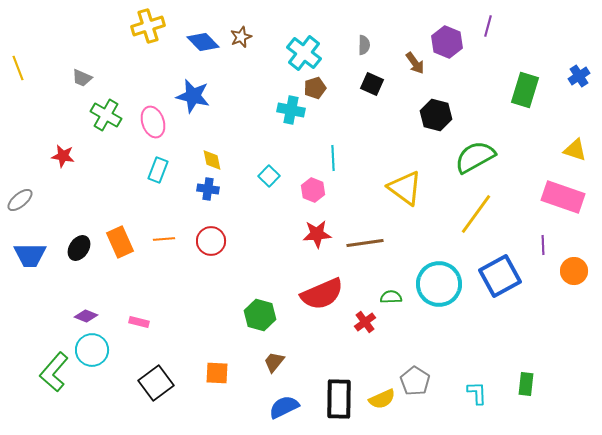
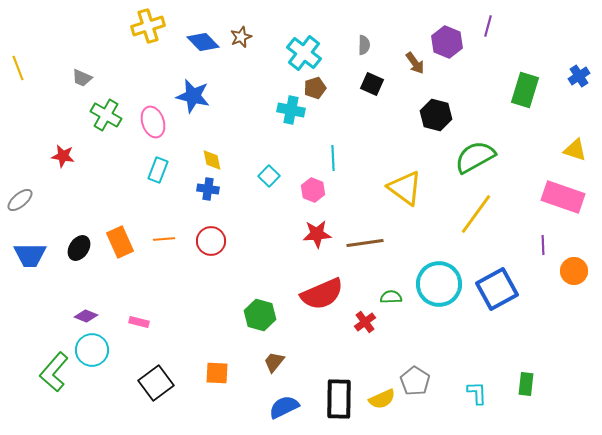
blue square at (500, 276): moved 3 px left, 13 px down
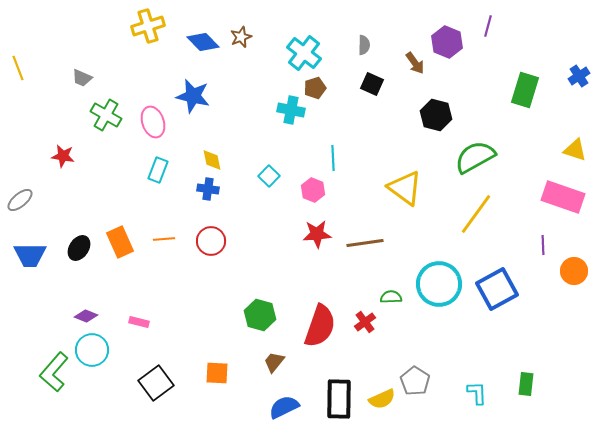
red semicircle at (322, 294): moved 2 px left, 32 px down; rotated 48 degrees counterclockwise
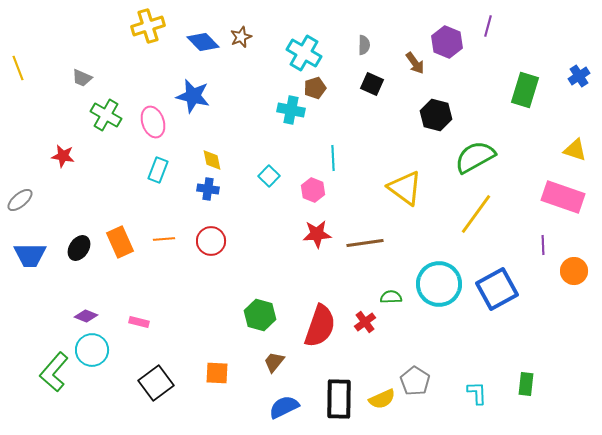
cyan cross at (304, 53): rotated 8 degrees counterclockwise
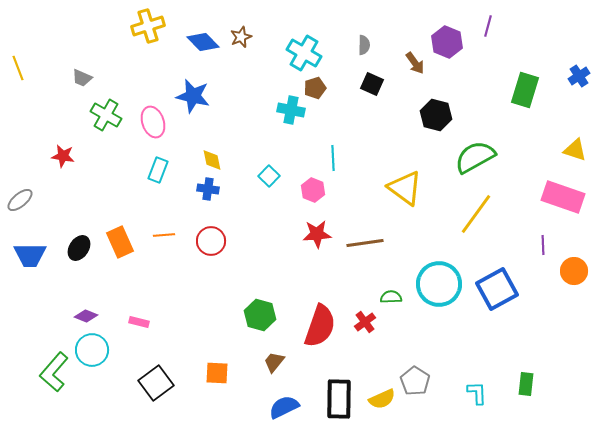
orange line at (164, 239): moved 4 px up
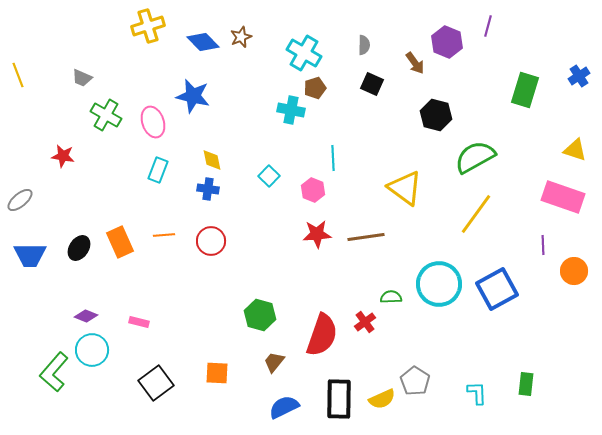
yellow line at (18, 68): moved 7 px down
brown line at (365, 243): moved 1 px right, 6 px up
red semicircle at (320, 326): moved 2 px right, 9 px down
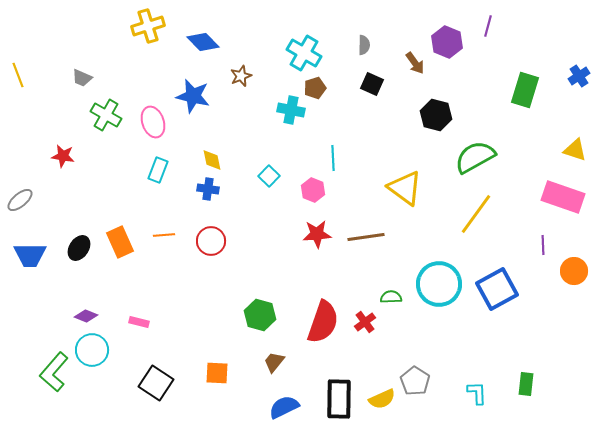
brown star at (241, 37): moved 39 px down
red semicircle at (322, 335): moved 1 px right, 13 px up
black square at (156, 383): rotated 20 degrees counterclockwise
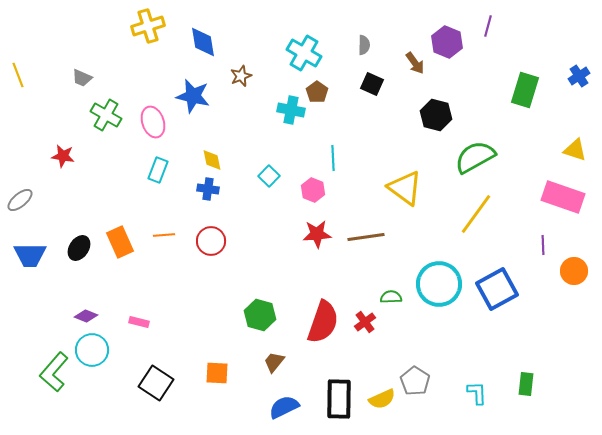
blue diamond at (203, 42): rotated 36 degrees clockwise
brown pentagon at (315, 88): moved 2 px right, 4 px down; rotated 20 degrees counterclockwise
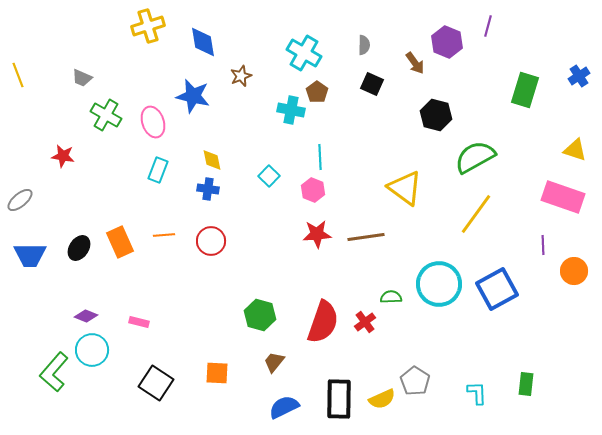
cyan line at (333, 158): moved 13 px left, 1 px up
